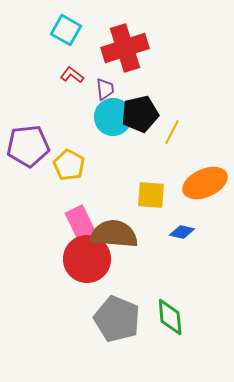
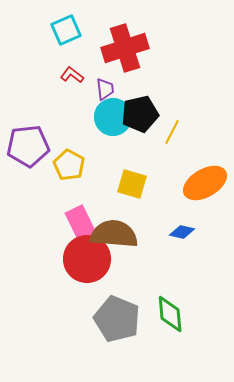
cyan square: rotated 36 degrees clockwise
orange ellipse: rotated 6 degrees counterclockwise
yellow square: moved 19 px left, 11 px up; rotated 12 degrees clockwise
green diamond: moved 3 px up
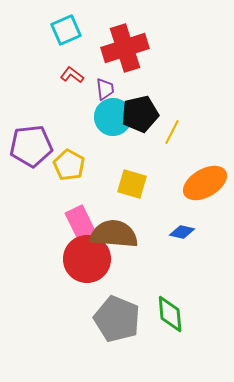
purple pentagon: moved 3 px right
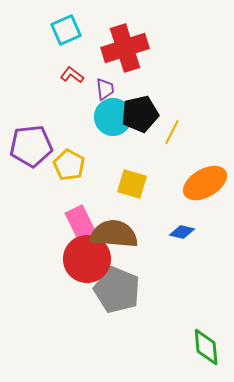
green diamond: moved 36 px right, 33 px down
gray pentagon: moved 29 px up
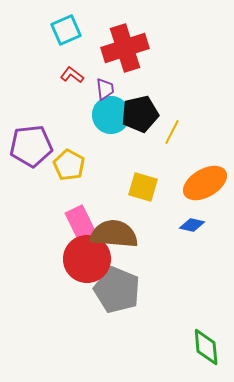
cyan circle: moved 2 px left, 2 px up
yellow square: moved 11 px right, 3 px down
blue diamond: moved 10 px right, 7 px up
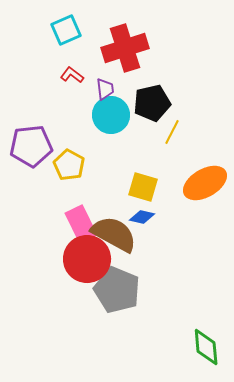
black pentagon: moved 12 px right, 11 px up
blue diamond: moved 50 px left, 8 px up
brown semicircle: rotated 24 degrees clockwise
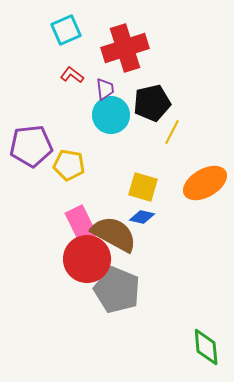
yellow pentagon: rotated 20 degrees counterclockwise
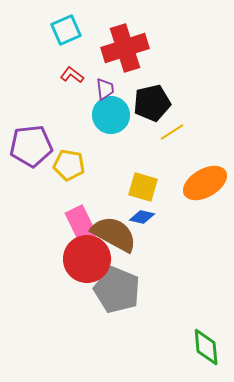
yellow line: rotated 30 degrees clockwise
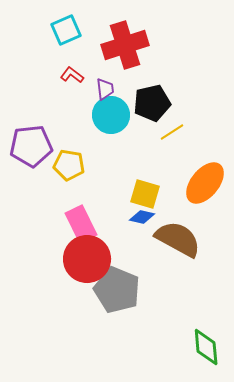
red cross: moved 3 px up
orange ellipse: rotated 21 degrees counterclockwise
yellow square: moved 2 px right, 7 px down
brown semicircle: moved 64 px right, 5 px down
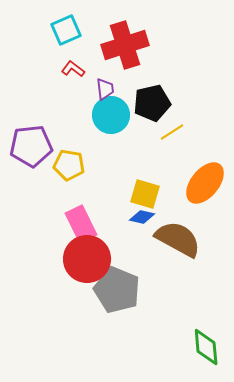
red L-shape: moved 1 px right, 6 px up
